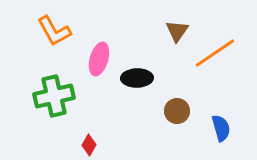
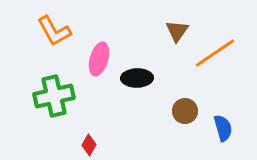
brown circle: moved 8 px right
blue semicircle: moved 2 px right
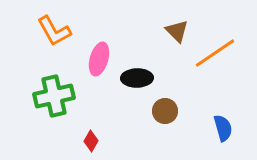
brown triangle: rotated 20 degrees counterclockwise
brown circle: moved 20 px left
red diamond: moved 2 px right, 4 px up
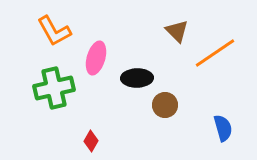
pink ellipse: moved 3 px left, 1 px up
green cross: moved 8 px up
brown circle: moved 6 px up
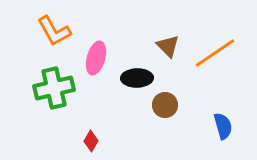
brown triangle: moved 9 px left, 15 px down
blue semicircle: moved 2 px up
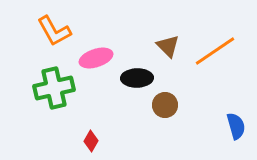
orange line: moved 2 px up
pink ellipse: rotated 56 degrees clockwise
blue semicircle: moved 13 px right
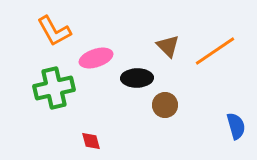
red diamond: rotated 45 degrees counterclockwise
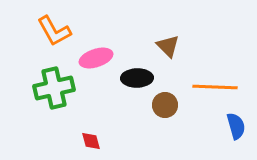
orange line: moved 36 px down; rotated 36 degrees clockwise
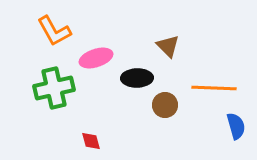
orange line: moved 1 px left, 1 px down
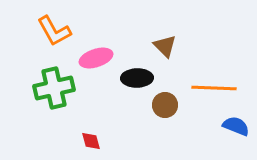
brown triangle: moved 3 px left
blue semicircle: rotated 52 degrees counterclockwise
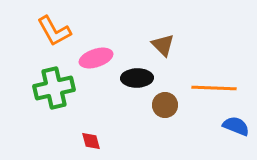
brown triangle: moved 2 px left, 1 px up
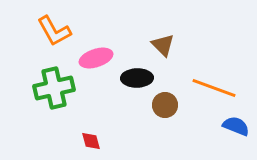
orange line: rotated 18 degrees clockwise
